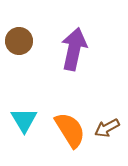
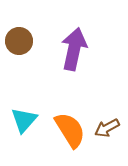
cyan triangle: rotated 12 degrees clockwise
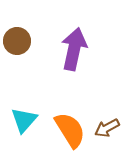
brown circle: moved 2 px left
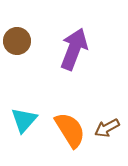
purple arrow: rotated 9 degrees clockwise
